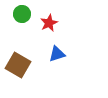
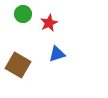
green circle: moved 1 px right
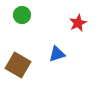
green circle: moved 1 px left, 1 px down
red star: moved 29 px right
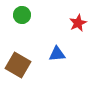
blue triangle: rotated 12 degrees clockwise
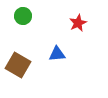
green circle: moved 1 px right, 1 px down
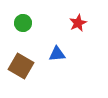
green circle: moved 7 px down
brown square: moved 3 px right, 1 px down
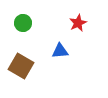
blue triangle: moved 3 px right, 3 px up
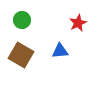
green circle: moved 1 px left, 3 px up
brown square: moved 11 px up
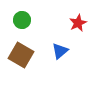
blue triangle: rotated 36 degrees counterclockwise
